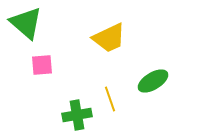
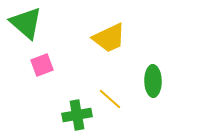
pink square: rotated 15 degrees counterclockwise
green ellipse: rotated 60 degrees counterclockwise
yellow line: rotated 30 degrees counterclockwise
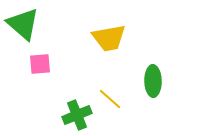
green triangle: moved 3 px left, 1 px down
yellow trapezoid: rotated 15 degrees clockwise
pink square: moved 2 px left, 1 px up; rotated 15 degrees clockwise
green cross: rotated 12 degrees counterclockwise
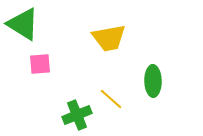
green triangle: rotated 9 degrees counterclockwise
yellow line: moved 1 px right
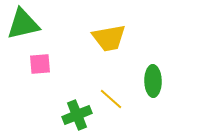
green triangle: rotated 45 degrees counterclockwise
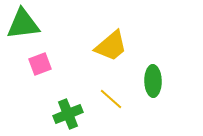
green triangle: rotated 6 degrees clockwise
yellow trapezoid: moved 2 px right, 8 px down; rotated 30 degrees counterclockwise
pink square: rotated 15 degrees counterclockwise
green cross: moved 9 px left, 1 px up
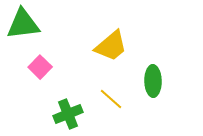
pink square: moved 3 px down; rotated 25 degrees counterclockwise
